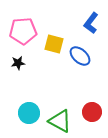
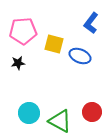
blue ellipse: rotated 20 degrees counterclockwise
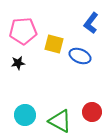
cyan circle: moved 4 px left, 2 px down
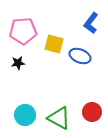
green triangle: moved 1 px left, 3 px up
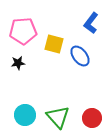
blue ellipse: rotated 30 degrees clockwise
red circle: moved 6 px down
green triangle: moved 1 px left, 1 px up; rotated 20 degrees clockwise
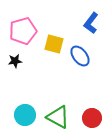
pink pentagon: rotated 12 degrees counterclockwise
black star: moved 3 px left, 2 px up
green triangle: rotated 20 degrees counterclockwise
